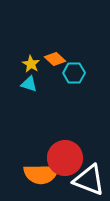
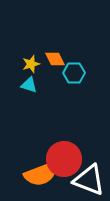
orange diamond: rotated 20 degrees clockwise
yellow star: rotated 24 degrees clockwise
cyan triangle: moved 1 px down
red circle: moved 1 px left, 1 px down
orange semicircle: rotated 20 degrees counterclockwise
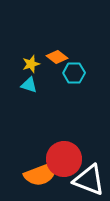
orange diamond: moved 2 px right, 2 px up; rotated 25 degrees counterclockwise
